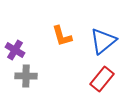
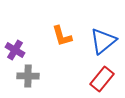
gray cross: moved 2 px right
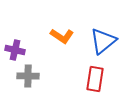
orange L-shape: rotated 40 degrees counterclockwise
purple cross: rotated 18 degrees counterclockwise
red rectangle: moved 7 px left; rotated 30 degrees counterclockwise
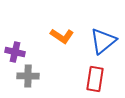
purple cross: moved 2 px down
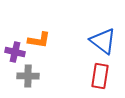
orange L-shape: moved 23 px left, 4 px down; rotated 25 degrees counterclockwise
blue triangle: rotated 44 degrees counterclockwise
red rectangle: moved 5 px right, 3 px up
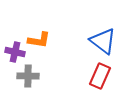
red rectangle: rotated 15 degrees clockwise
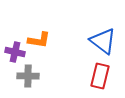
red rectangle: rotated 10 degrees counterclockwise
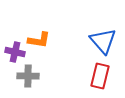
blue triangle: rotated 12 degrees clockwise
